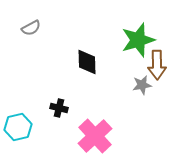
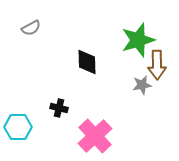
cyan hexagon: rotated 12 degrees clockwise
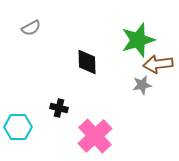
brown arrow: moved 1 px right, 1 px up; rotated 84 degrees clockwise
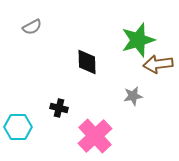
gray semicircle: moved 1 px right, 1 px up
gray star: moved 9 px left, 11 px down
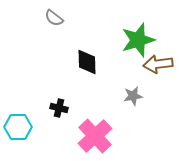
gray semicircle: moved 22 px right, 9 px up; rotated 66 degrees clockwise
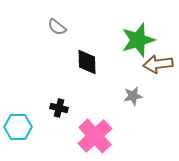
gray semicircle: moved 3 px right, 9 px down
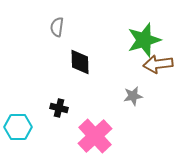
gray semicircle: rotated 60 degrees clockwise
green star: moved 6 px right
black diamond: moved 7 px left
